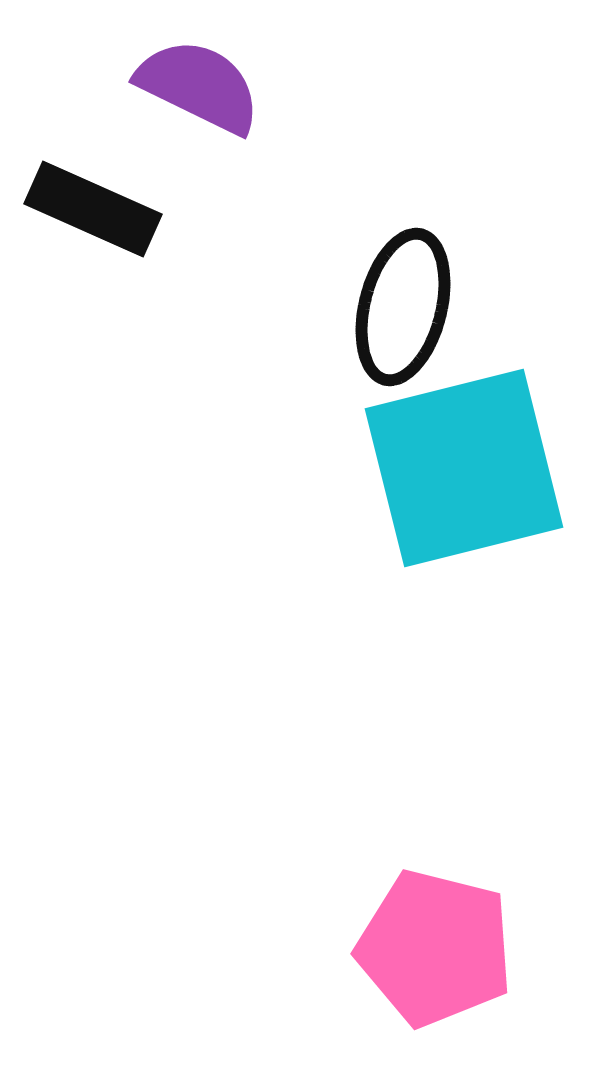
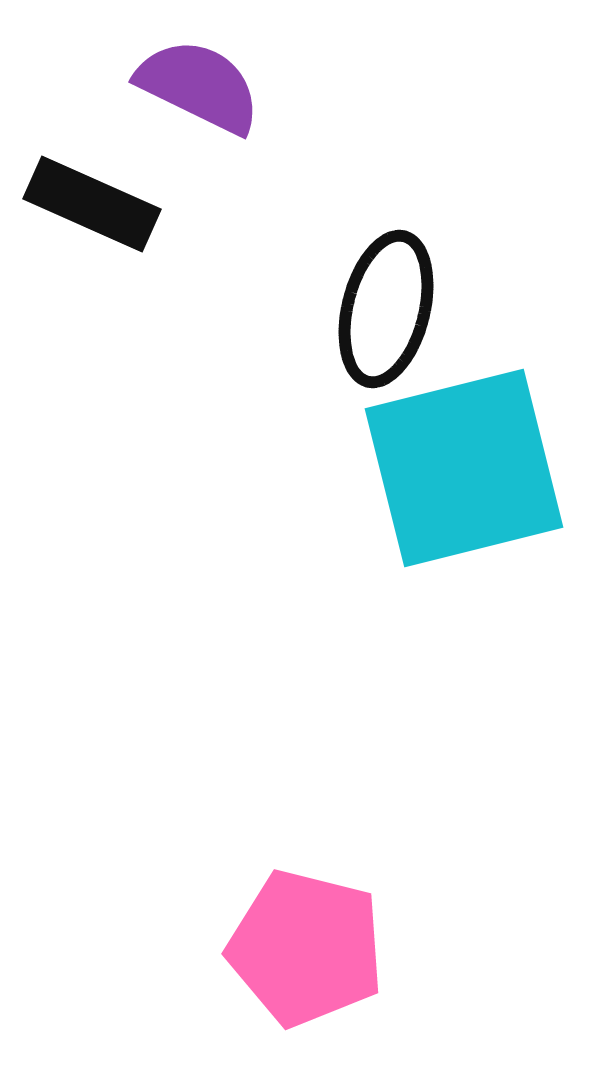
black rectangle: moved 1 px left, 5 px up
black ellipse: moved 17 px left, 2 px down
pink pentagon: moved 129 px left
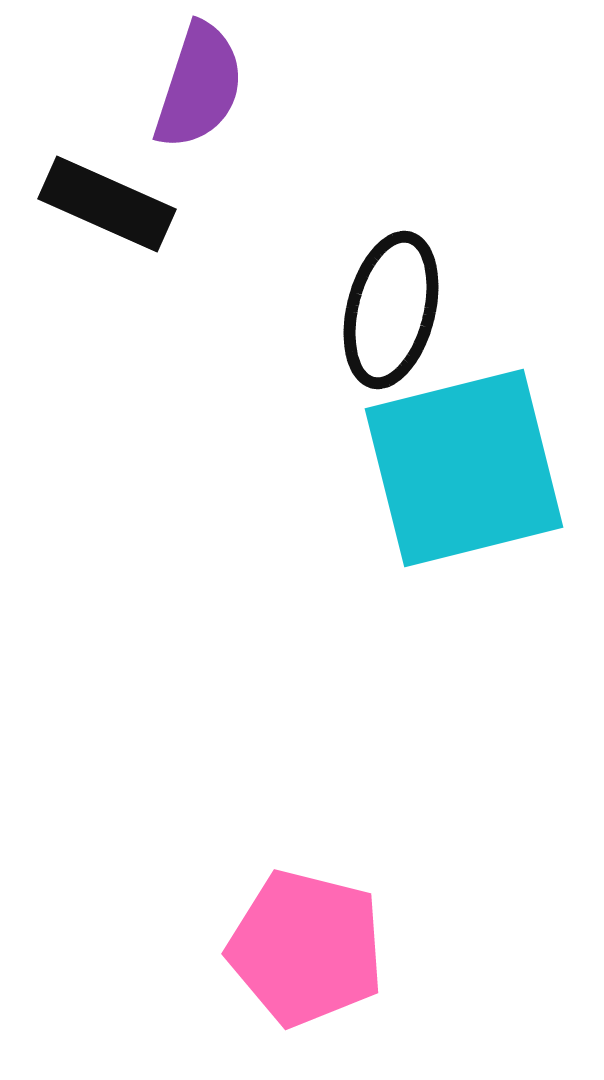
purple semicircle: rotated 82 degrees clockwise
black rectangle: moved 15 px right
black ellipse: moved 5 px right, 1 px down
